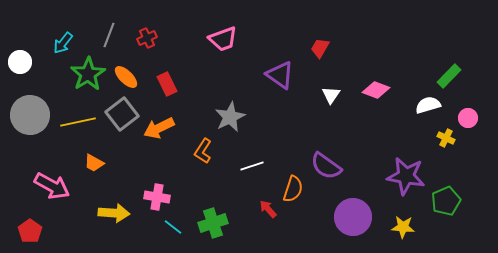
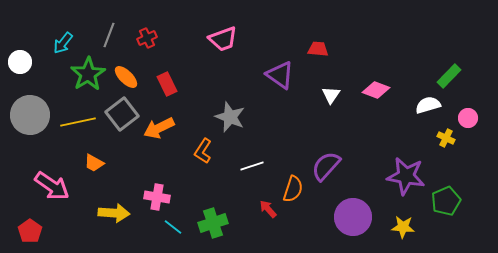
red trapezoid: moved 2 px left, 1 px down; rotated 65 degrees clockwise
gray star: rotated 24 degrees counterclockwise
purple semicircle: rotated 96 degrees clockwise
pink arrow: rotated 6 degrees clockwise
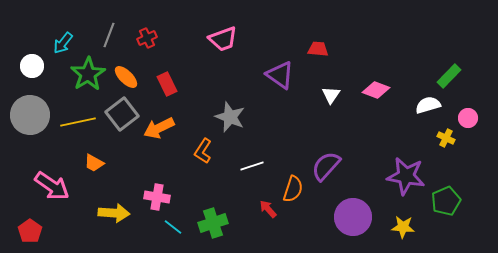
white circle: moved 12 px right, 4 px down
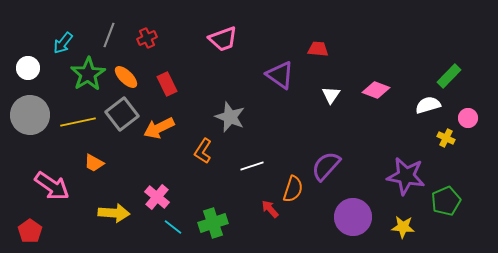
white circle: moved 4 px left, 2 px down
pink cross: rotated 30 degrees clockwise
red arrow: moved 2 px right
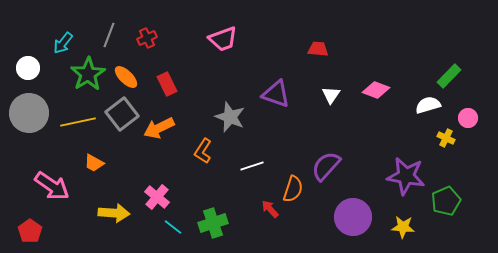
purple triangle: moved 4 px left, 19 px down; rotated 16 degrees counterclockwise
gray circle: moved 1 px left, 2 px up
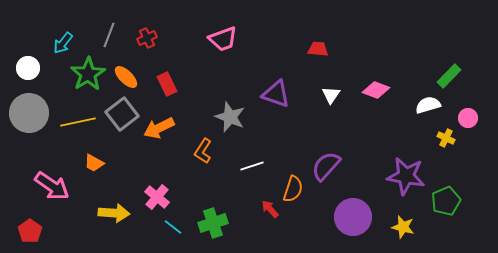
yellow star: rotated 10 degrees clockwise
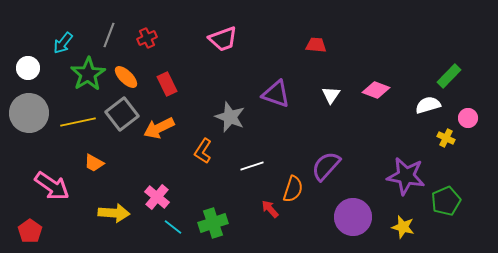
red trapezoid: moved 2 px left, 4 px up
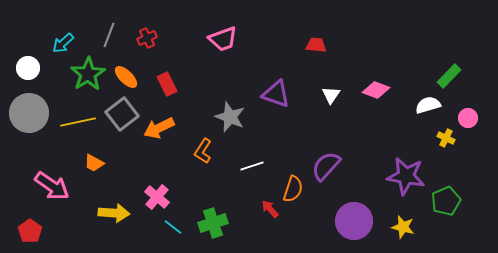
cyan arrow: rotated 10 degrees clockwise
purple circle: moved 1 px right, 4 px down
